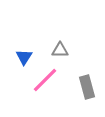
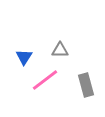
pink line: rotated 8 degrees clockwise
gray rectangle: moved 1 px left, 2 px up
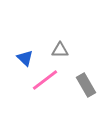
blue triangle: moved 1 px right, 1 px down; rotated 18 degrees counterclockwise
gray rectangle: rotated 15 degrees counterclockwise
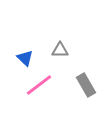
pink line: moved 6 px left, 5 px down
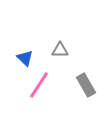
pink line: rotated 20 degrees counterclockwise
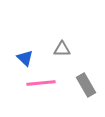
gray triangle: moved 2 px right, 1 px up
pink line: moved 2 px right, 2 px up; rotated 52 degrees clockwise
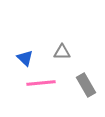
gray triangle: moved 3 px down
